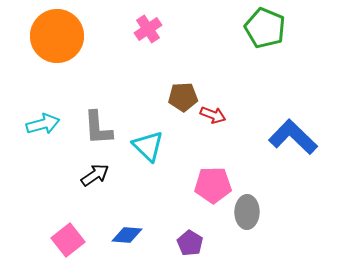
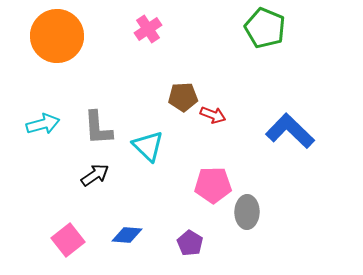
blue L-shape: moved 3 px left, 6 px up
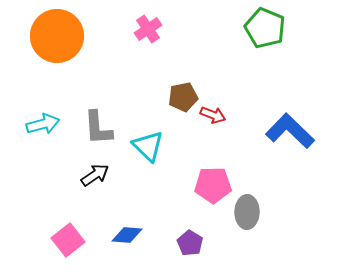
brown pentagon: rotated 8 degrees counterclockwise
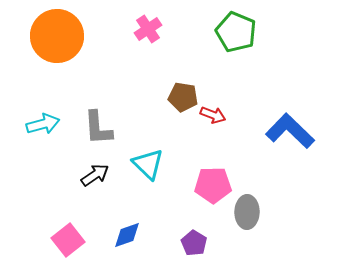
green pentagon: moved 29 px left, 4 px down
brown pentagon: rotated 20 degrees clockwise
cyan triangle: moved 18 px down
blue diamond: rotated 24 degrees counterclockwise
purple pentagon: moved 4 px right
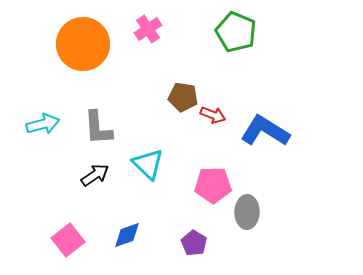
orange circle: moved 26 px right, 8 px down
blue L-shape: moved 25 px left; rotated 12 degrees counterclockwise
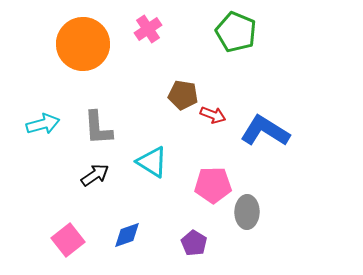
brown pentagon: moved 2 px up
cyan triangle: moved 4 px right, 2 px up; rotated 12 degrees counterclockwise
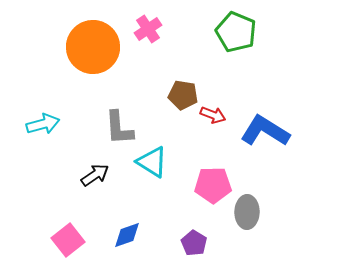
orange circle: moved 10 px right, 3 px down
gray L-shape: moved 21 px right
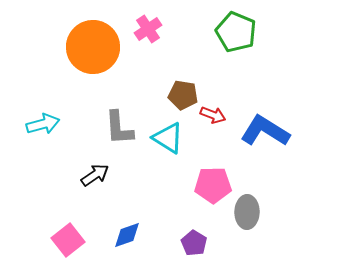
cyan triangle: moved 16 px right, 24 px up
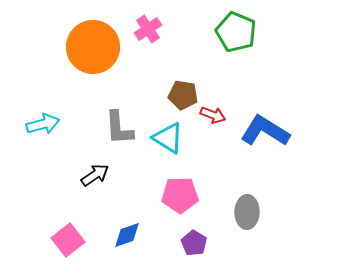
pink pentagon: moved 33 px left, 10 px down
